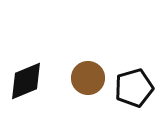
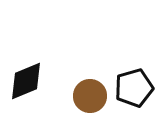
brown circle: moved 2 px right, 18 px down
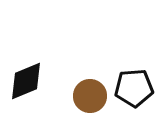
black pentagon: rotated 12 degrees clockwise
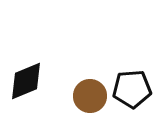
black pentagon: moved 2 px left, 1 px down
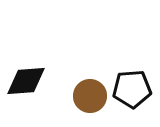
black diamond: rotated 18 degrees clockwise
